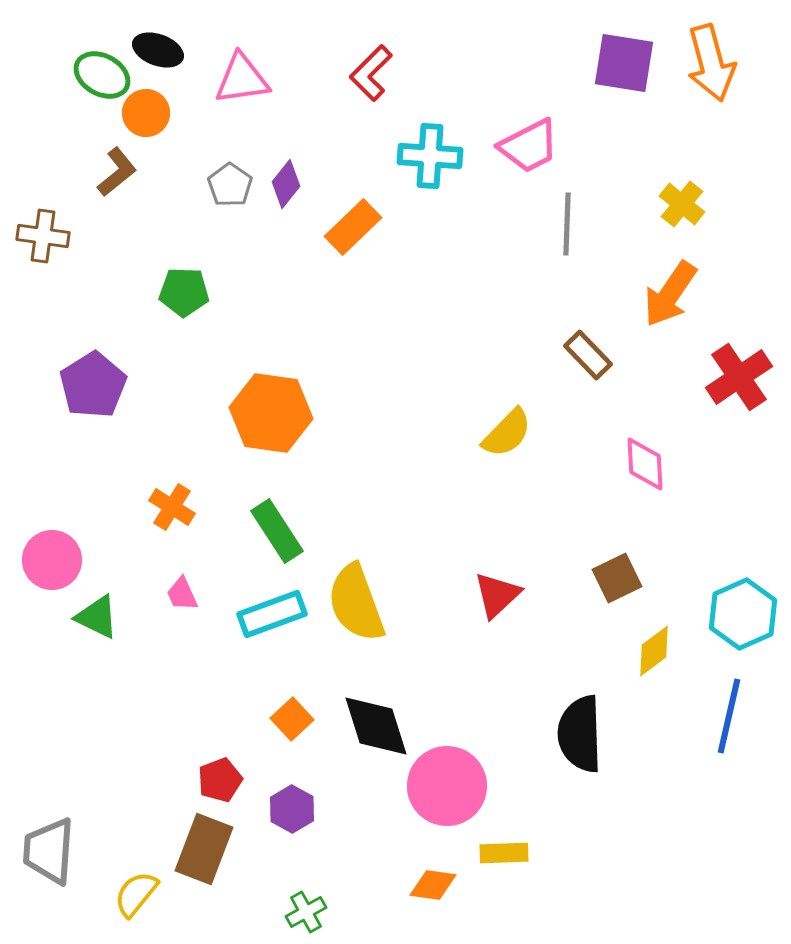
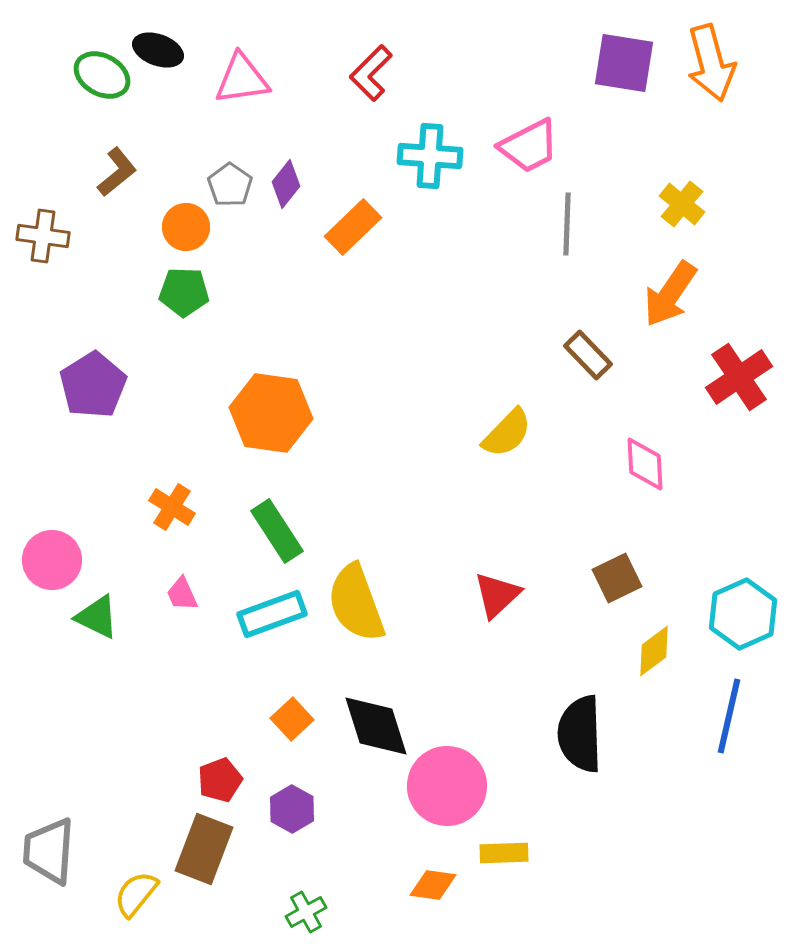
orange circle at (146, 113): moved 40 px right, 114 px down
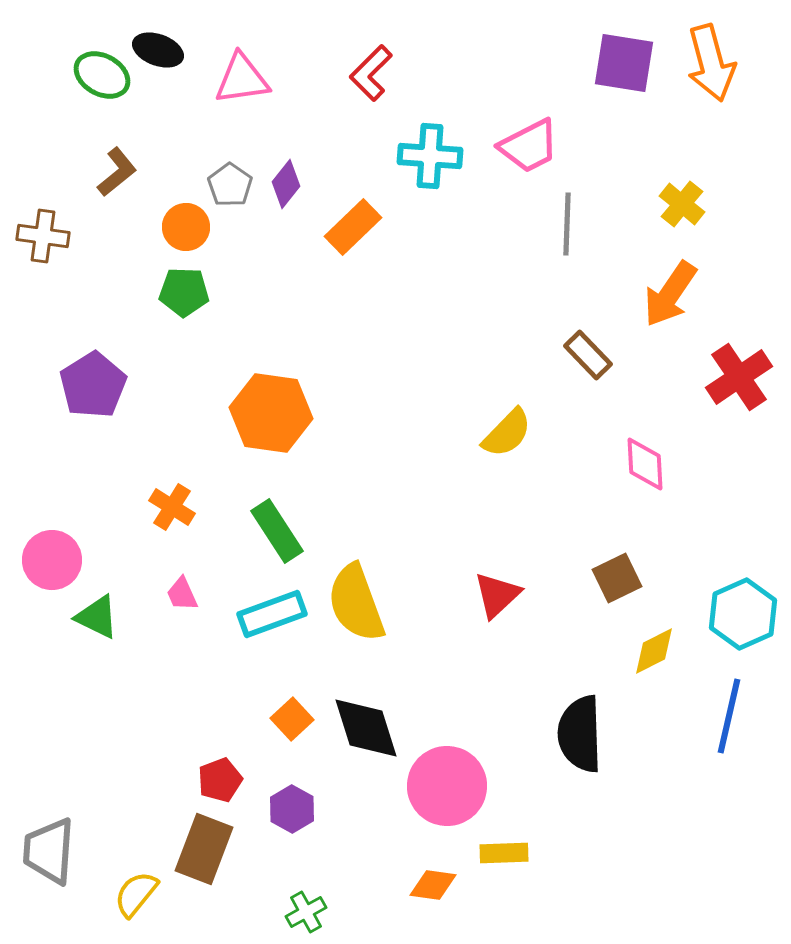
yellow diamond at (654, 651): rotated 10 degrees clockwise
black diamond at (376, 726): moved 10 px left, 2 px down
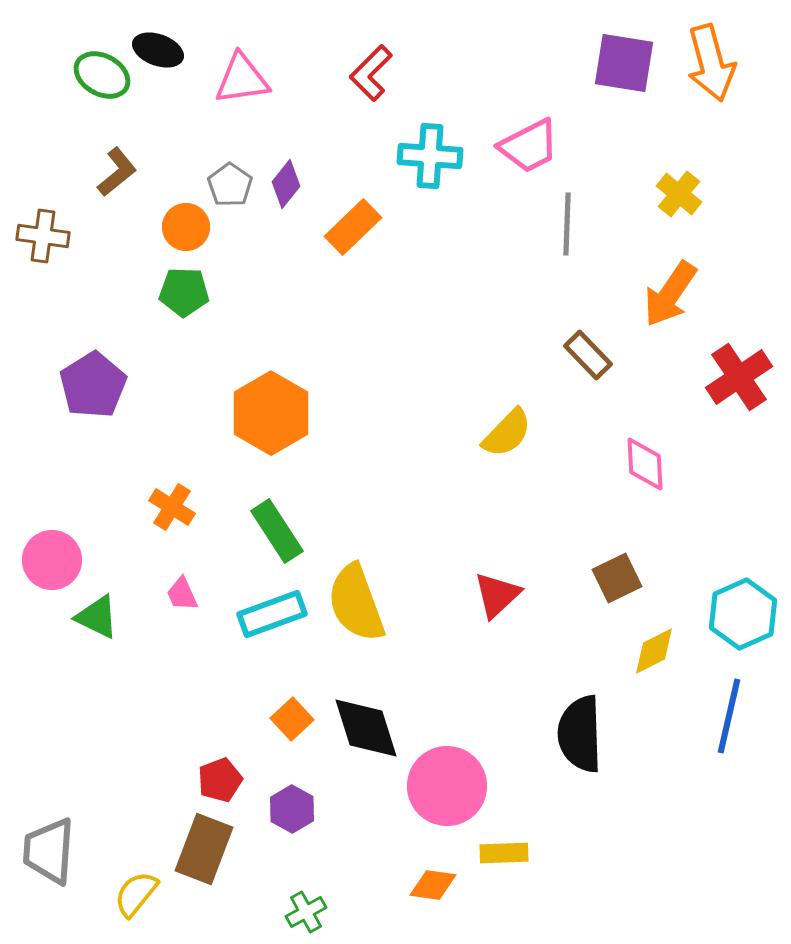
yellow cross at (682, 204): moved 3 px left, 10 px up
orange hexagon at (271, 413): rotated 22 degrees clockwise
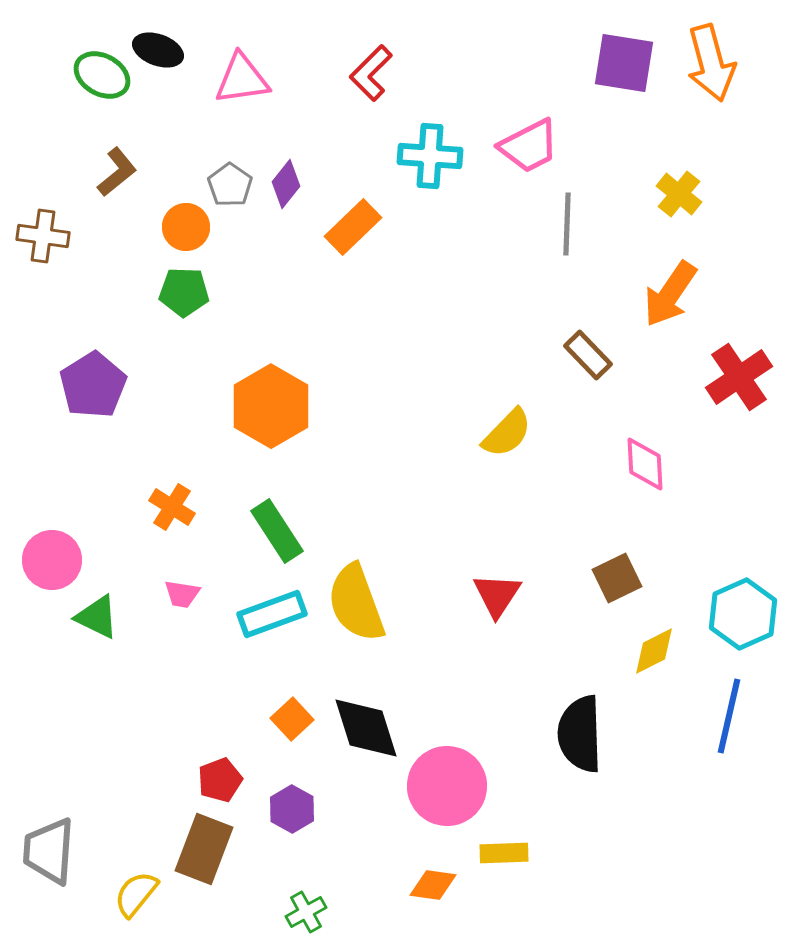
orange hexagon at (271, 413): moved 7 px up
pink trapezoid at (182, 594): rotated 57 degrees counterclockwise
red triangle at (497, 595): rotated 14 degrees counterclockwise
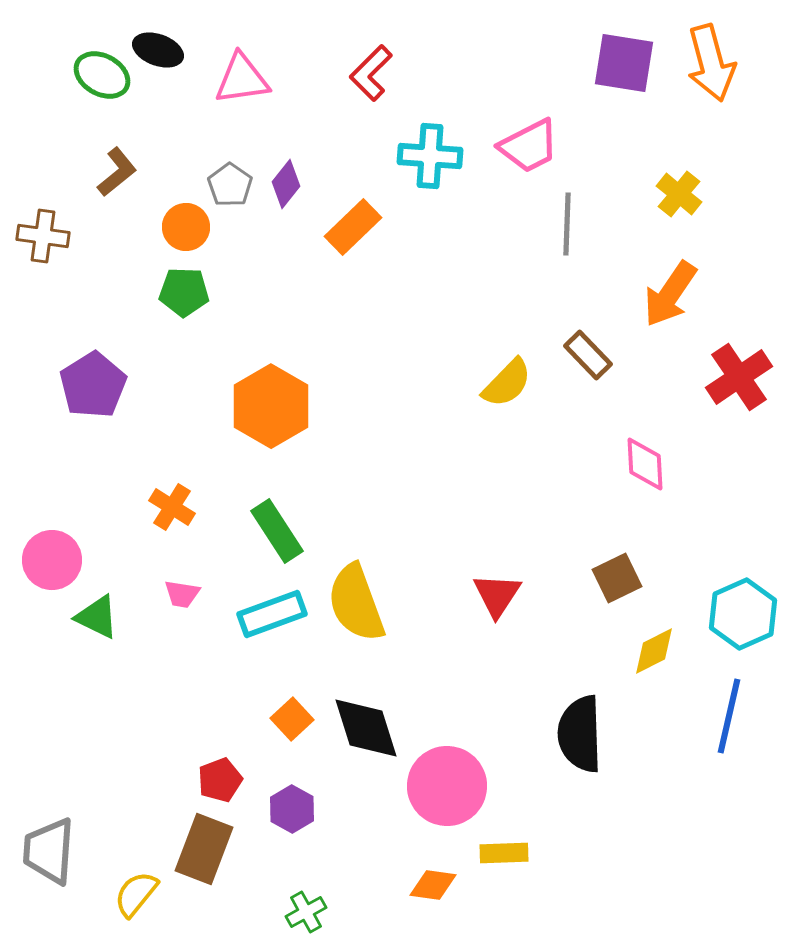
yellow semicircle at (507, 433): moved 50 px up
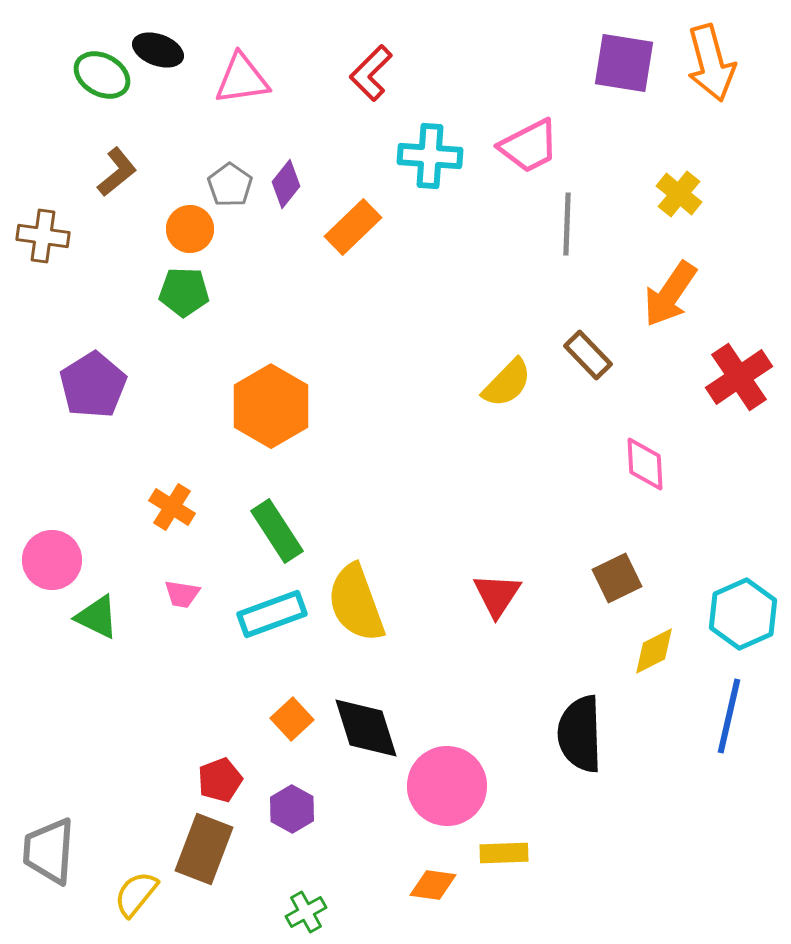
orange circle at (186, 227): moved 4 px right, 2 px down
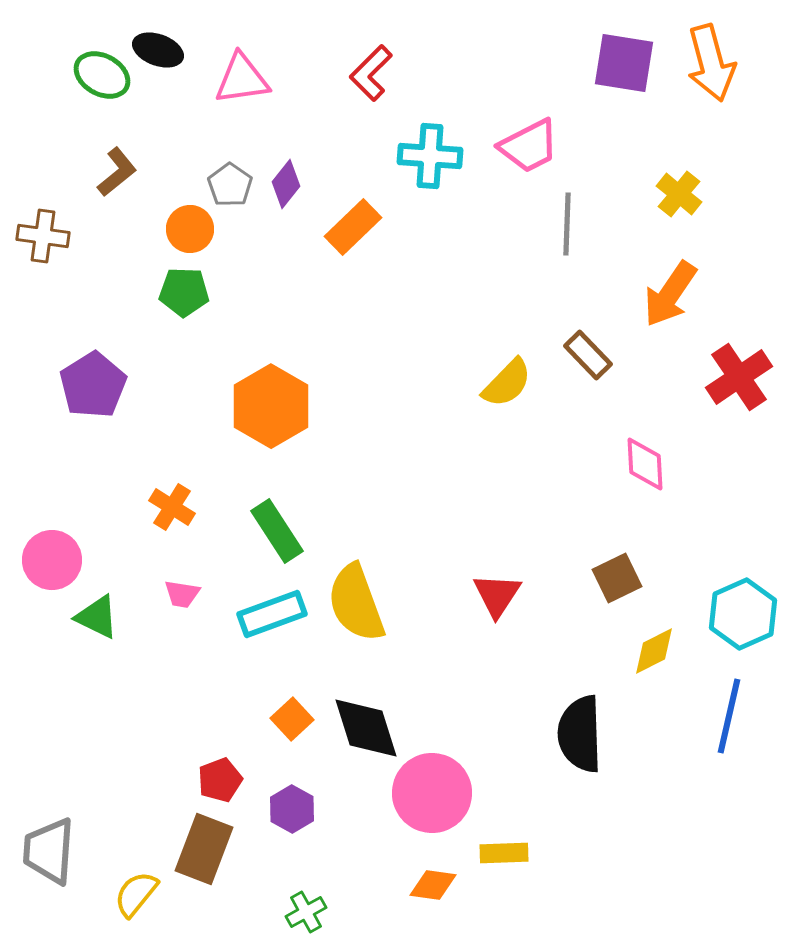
pink circle at (447, 786): moved 15 px left, 7 px down
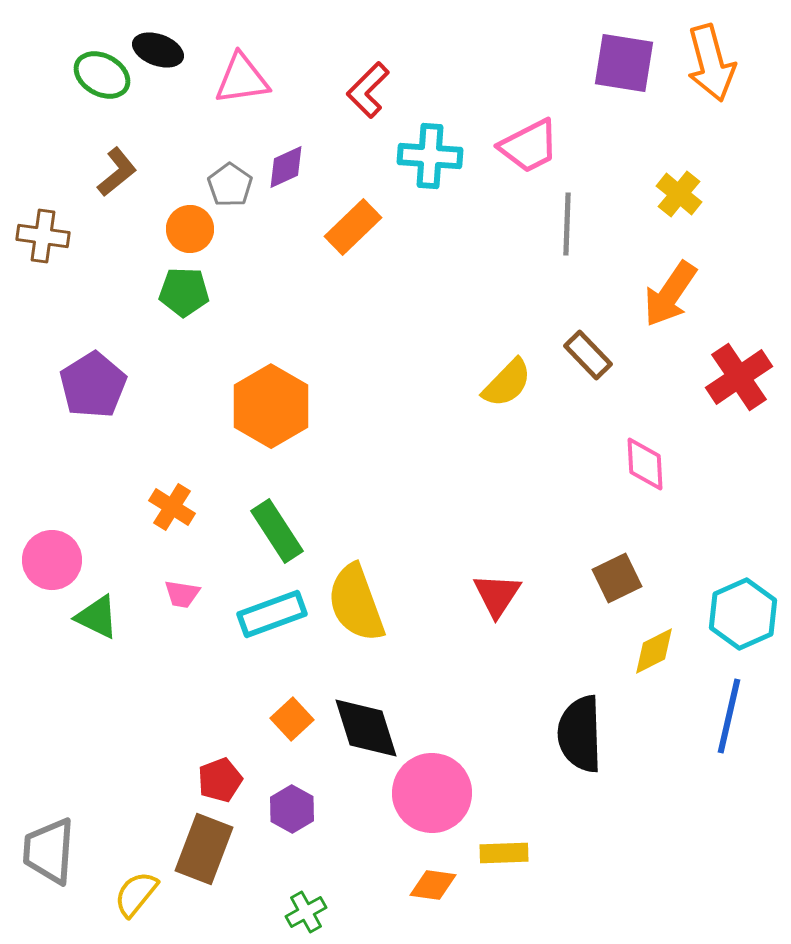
red L-shape at (371, 73): moved 3 px left, 17 px down
purple diamond at (286, 184): moved 17 px up; rotated 27 degrees clockwise
